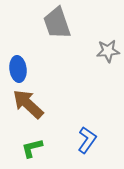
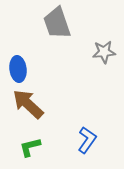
gray star: moved 4 px left, 1 px down
green L-shape: moved 2 px left, 1 px up
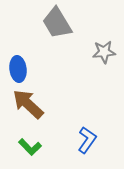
gray trapezoid: rotated 12 degrees counterclockwise
green L-shape: rotated 120 degrees counterclockwise
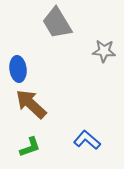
gray star: moved 1 px up; rotated 10 degrees clockwise
brown arrow: moved 3 px right
blue L-shape: rotated 84 degrees counterclockwise
green L-shape: rotated 65 degrees counterclockwise
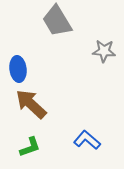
gray trapezoid: moved 2 px up
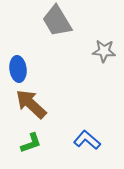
green L-shape: moved 1 px right, 4 px up
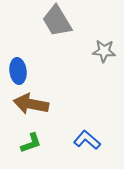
blue ellipse: moved 2 px down
brown arrow: rotated 32 degrees counterclockwise
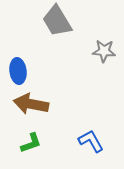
blue L-shape: moved 4 px right, 1 px down; rotated 20 degrees clockwise
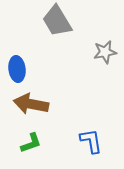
gray star: moved 1 px right, 1 px down; rotated 15 degrees counterclockwise
blue ellipse: moved 1 px left, 2 px up
blue L-shape: rotated 20 degrees clockwise
